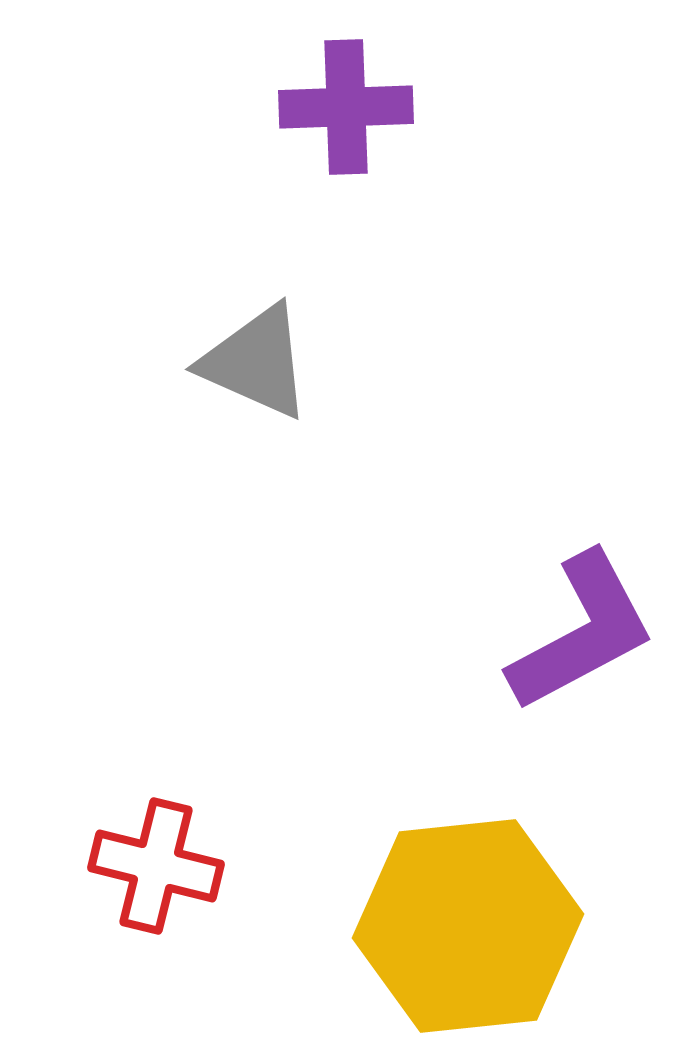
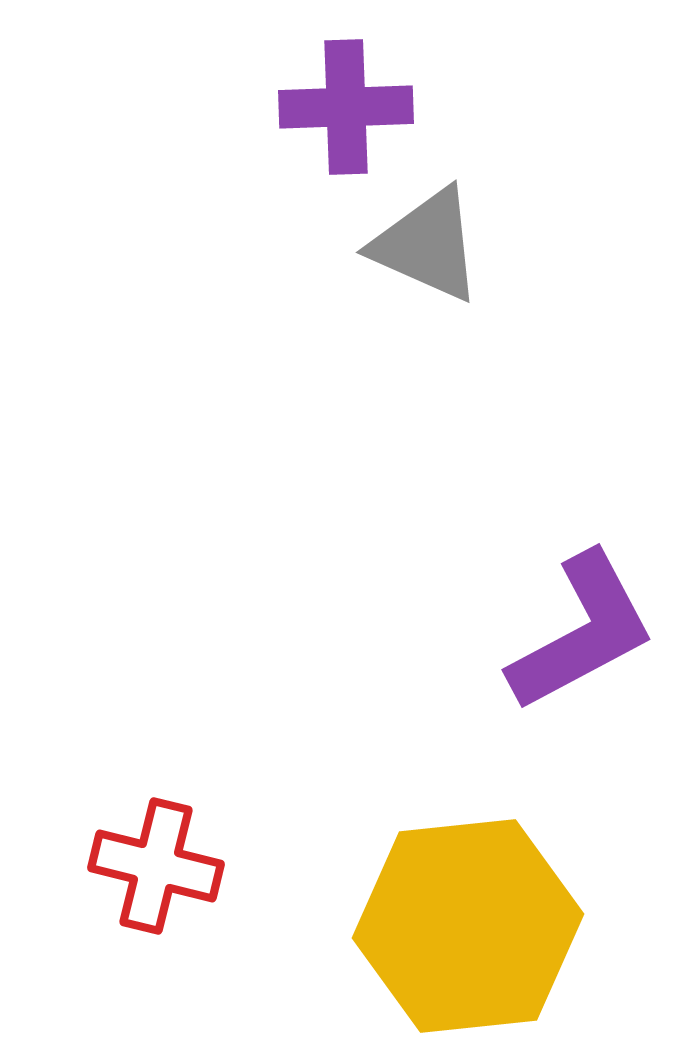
gray triangle: moved 171 px right, 117 px up
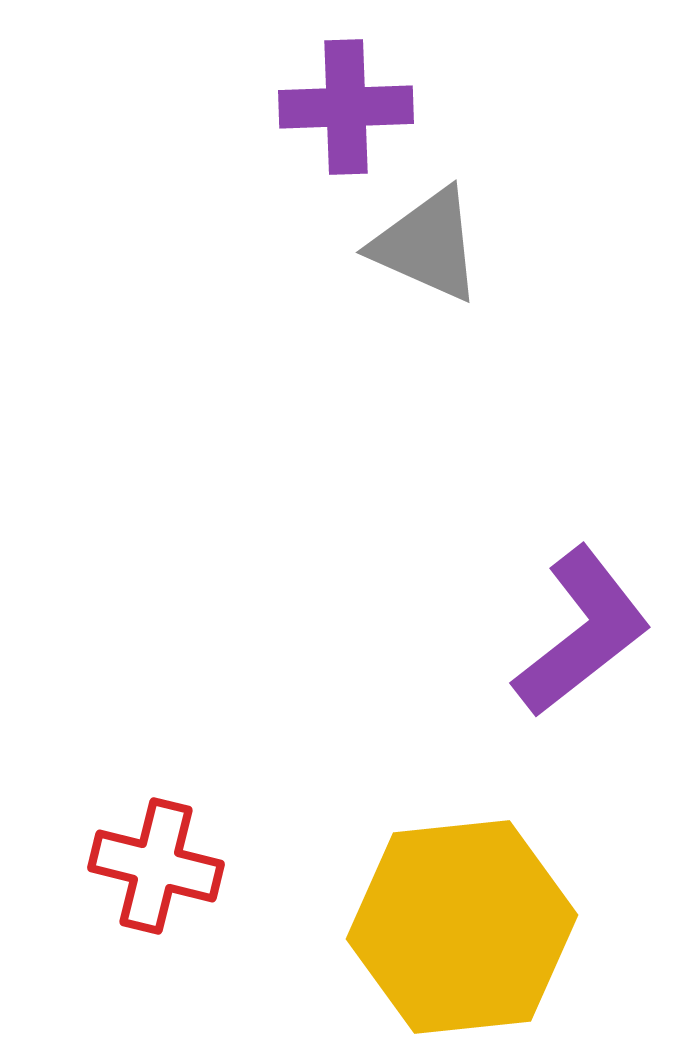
purple L-shape: rotated 10 degrees counterclockwise
yellow hexagon: moved 6 px left, 1 px down
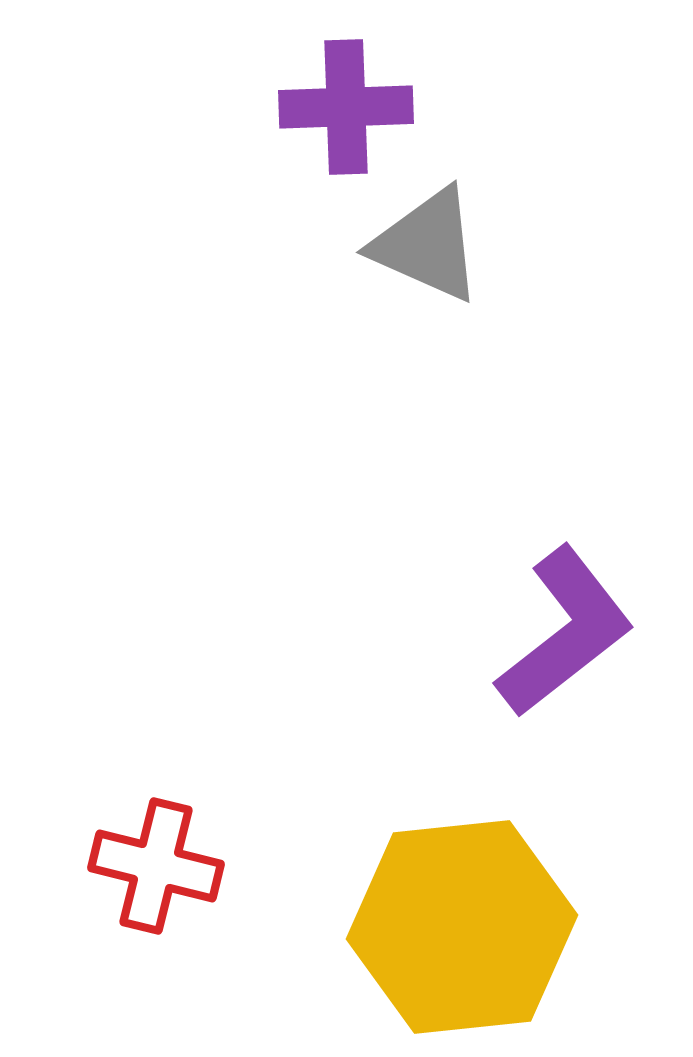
purple L-shape: moved 17 px left
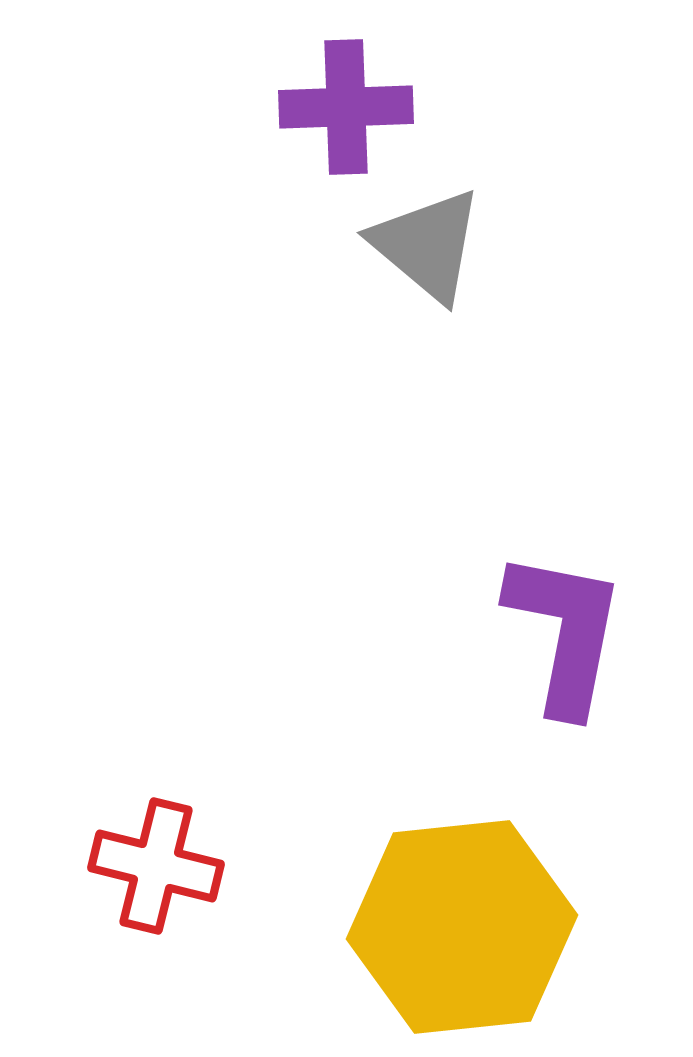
gray triangle: rotated 16 degrees clockwise
purple L-shape: rotated 41 degrees counterclockwise
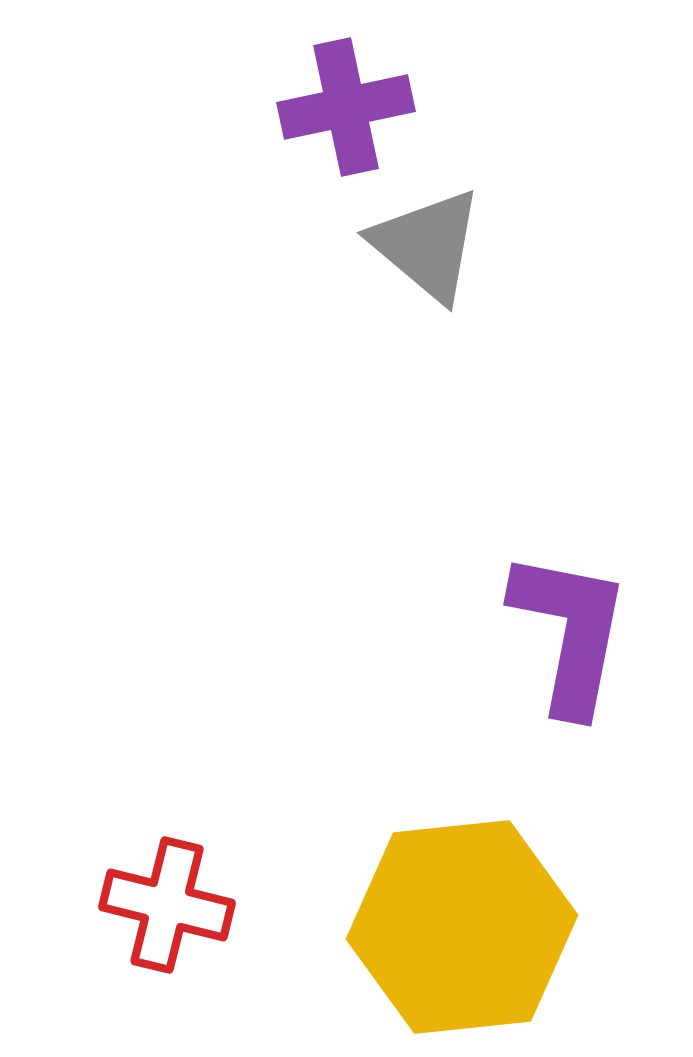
purple cross: rotated 10 degrees counterclockwise
purple L-shape: moved 5 px right
red cross: moved 11 px right, 39 px down
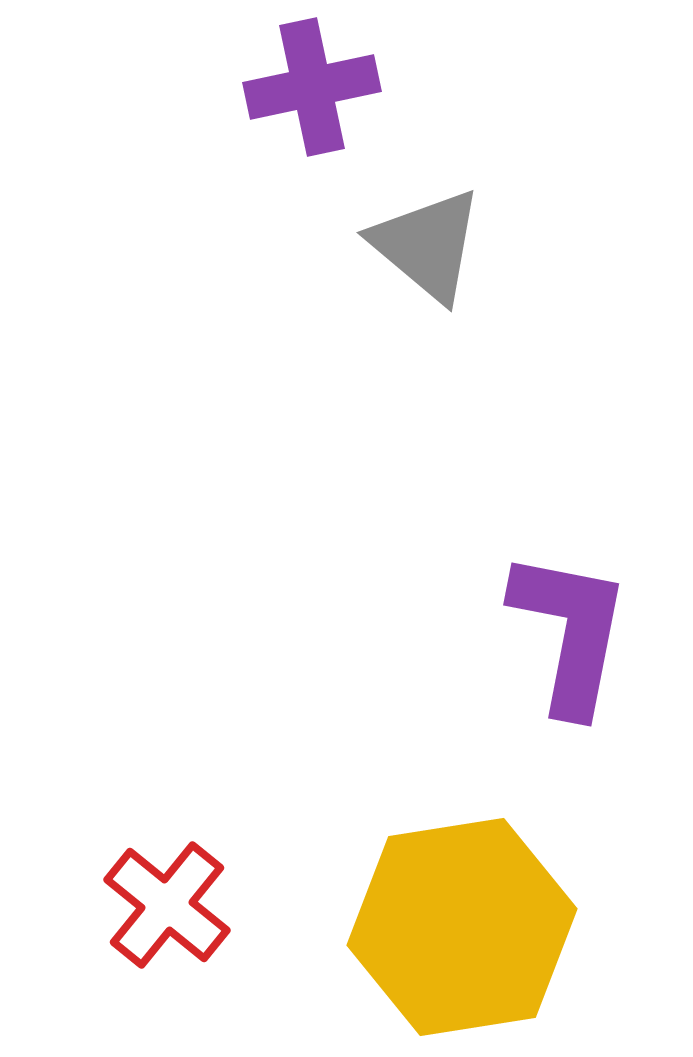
purple cross: moved 34 px left, 20 px up
red cross: rotated 25 degrees clockwise
yellow hexagon: rotated 3 degrees counterclockwise
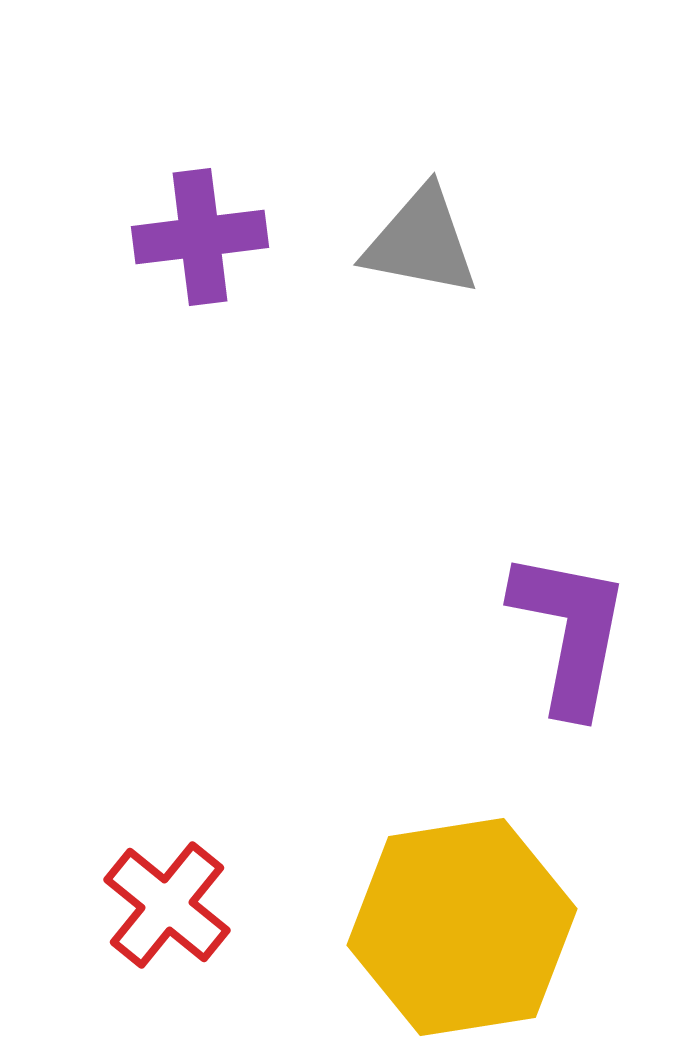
purple cross: moved 112 px left, 150 px down; rotated 5 degrees clockwise
gray triangle: moved 6 px left, 3 px up; rotated 29 degrees counterclockwise
